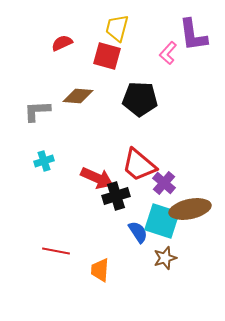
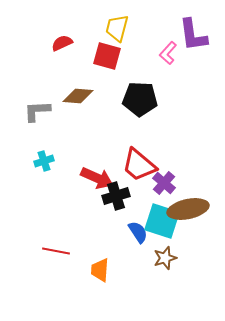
brown ellipse: moved 2 px left
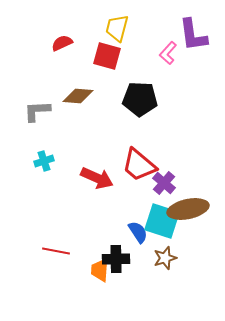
black cross: moved 63 px down; rotated 16 degrees clockwise
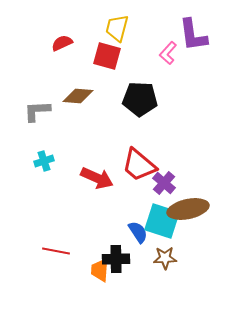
brown star: rotated 15 degrees clockwise
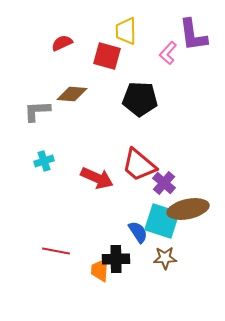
yellow trapezoid: moved 9 px right, 3 px down; rotated 16 degrees counterclockwise
brown diamond: moved 6 px left, 2 px up
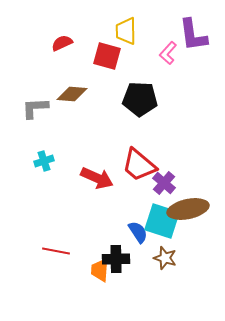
gray L-shape: moved 2 px left, 3 px up
brown star: rotated 20 degrees clockwise
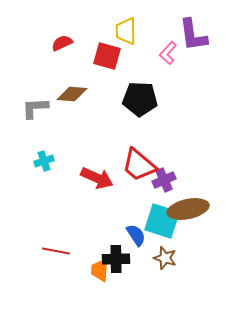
purple cross: moved 3 px up; rotated 25 degrees clockwise
blue semicircle: moved 2 px left, 3 px down
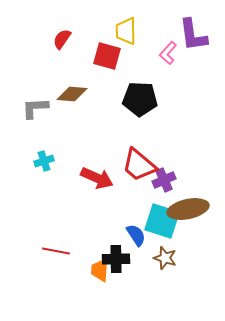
red semicircle: moved 4 px up; rotated 30 degrees counterclockwise
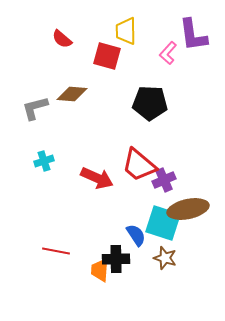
red semicircle: rotated 85 degrees counterclockwise
black pentagon: moved 10 px right, 4 px down
gray L-shape: rotated 12 degrees counterclockwise
cyan square: moved 1 px right, 2 px down
